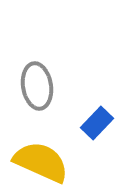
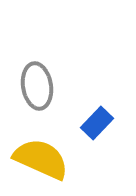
yellow semicircle: moved 3 px up
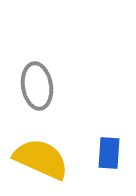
blue rectangle: moved 12 px right, 30 px down; rotated 40 degrees counterclockwise
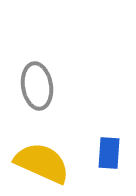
yellow semicircle: moved 1 px right, 4 px down
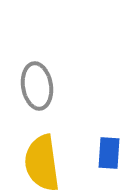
yellow semicircle: rotated 122 degrees counterclockwise
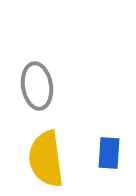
yellow semicircle: moved 4 px right, 4 px up
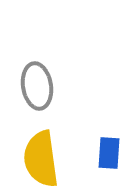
yellow semicircle: moved 5 px left
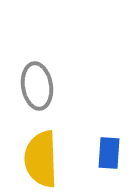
yellow semicircle: rotated 6 degrees clockwise
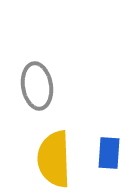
yellow semicircle: moved 13 px right
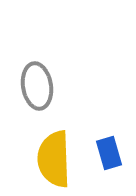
blue rectangle: rotated 20 degrees counterclockwise
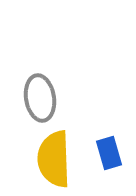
gray ellipse: moved 3 px right, 12 px down
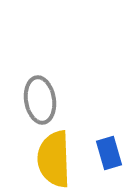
gray ellipse: moved 2 px down
